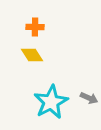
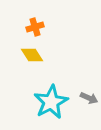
orange cross: rotated 18 degrees counterclockwise
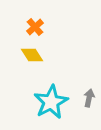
orange cross: rotated 24 degrees counterclockwise
gray arrow: rotated 102 degrees counterclockwise
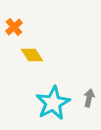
orange cross: moved 21 px left
cyan star: moved 2 px right, 1 px down
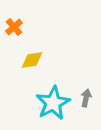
yellow diamond: moved 5 px down; rotated 65 degrees counterclockwise
gray arrow: moved 3 px left
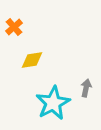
gray arrow: moved 10 px up
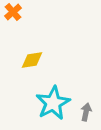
orange cross: moved 1 px left, 15 px up
gray arrow: moved 24 px down
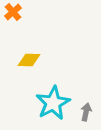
yellow diamond: moved 3 px left; rotated 10 degrees clockwise
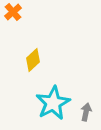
yellow diamond: moved 4 px right; rotated 45 degrees counterclockwise
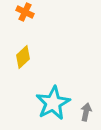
orange cross: moved 12 px right; rotated 24 degrees counterclockwise
yellow diamond: moved 10 px left, 3 px up
